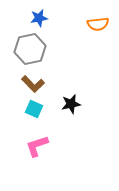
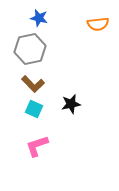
blue star: rotated 24 degrees clockwise
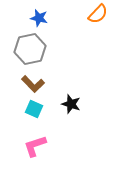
orange semicircle: moved 10 px up; rotated 40 degrees counterclockwise
black star: rotated 30 degrees clockwise
pink L-shape: moved 2 px left
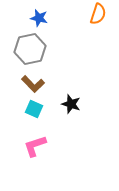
orange semicircle: rotated 25 degrees counterclockwise
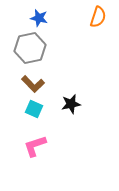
orange semicircle: moved 3 px down
gray hexagon: moved 1 px up
black star: rotated 30 degrees counterclockwise
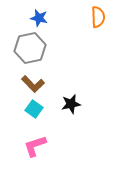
orange semicircle: rotated 20 degrees counterclockwise
cyan square: rotated 12 degrees clockwise
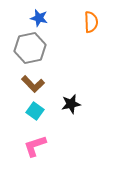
orange semicircle: moved 7 px left, 5 px down
cyan square: moved 1 px right, 2 px down
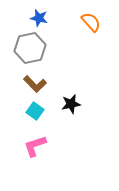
orange semicircle: rotated 40 degrees counterclockwise
brown L-shape: moved 2 px right
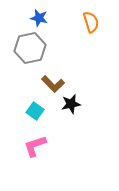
orange semicircle: rotated 25 degrees clockwise
brown L-shape: moved 18 px right
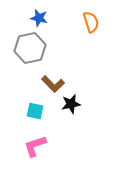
cyan square: rotated 24 degrees counterclockwise
